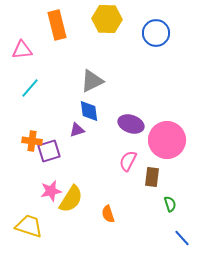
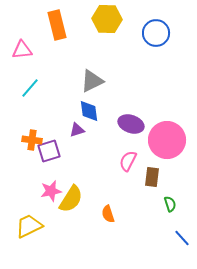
orange cross: moved 1 px up
yellow trapezoid: rotated 44 degrees counterclockwise
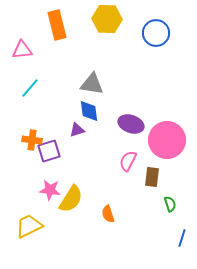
gray triangle: moved 3 px down; rotated 35 degrees clockwise
pink star: moved 1 px left, 1 px up; rotated 20 degrees clockwise
blue line: rotated 60 degrees clockwise
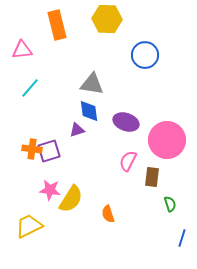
blue circle: moved 11 px left, 22 px down
purple ellipse: moved 5 px left, 2 px up
orange cross: moved 9 px down
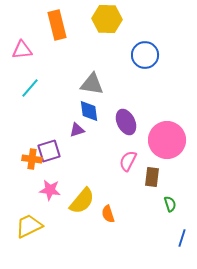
purple ellipse: rotated 45 degrees clockwise
orange cross: moved 10 px down
yellow semicircle: moved 11 px right, 2 px down; rotated 8 degrees clockwise
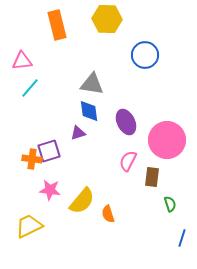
pink triangle: moved 11 px down
purple triangle: moved 1 px right, 3 px down
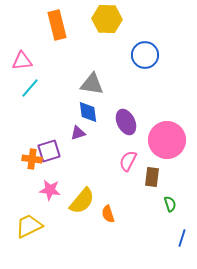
blue diamond: moved 1 px left, 1 px down
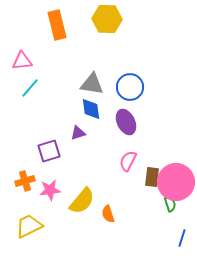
blue circle: moved 15 px left, 32 px down
blue diamond: moved 3 px right, 3 px up
pink circle: moved 9 px right, 42 px down
orange cross: moved 7 px left, 22 px down; rotated 24 degrees counterclockwise
pink star: rotated 15 degrees counterclockwise
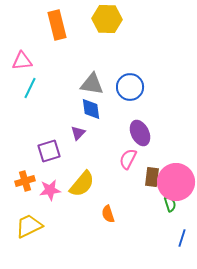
cyan line: rotated 15 degrees counterclockwise
purple ellipse: moved 14 px right, 11 px down
purple triangle: rotated 28 degrees counterclockwise
pink semicircle: moved 2 px up
yellow semicircle: moved 17 px up
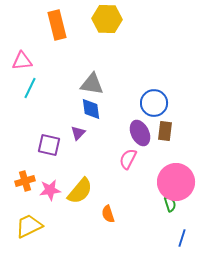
blue circle: moved 24 px right, 16 px down
purple square: moved 6 px up; rotated 30 degrees clockwise
brown rectangle: moved 13 px right, 46 px up
yellow semicircle: moved 2 px left, 7 px down
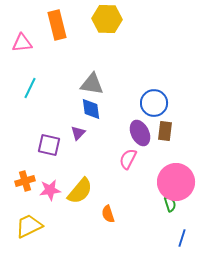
pink triangle: moved 18 px up
